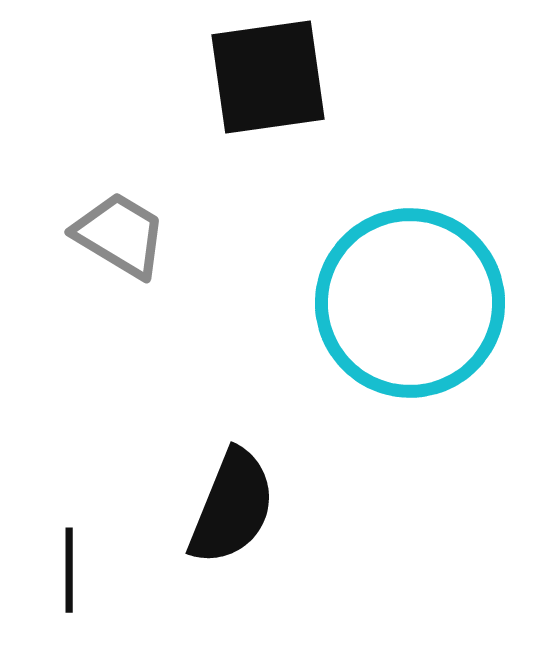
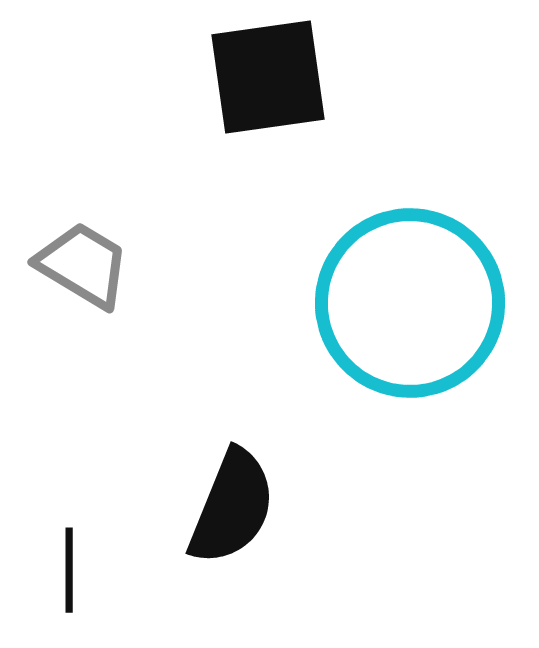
gray trapezoid: moved 37 px left, 30 px down
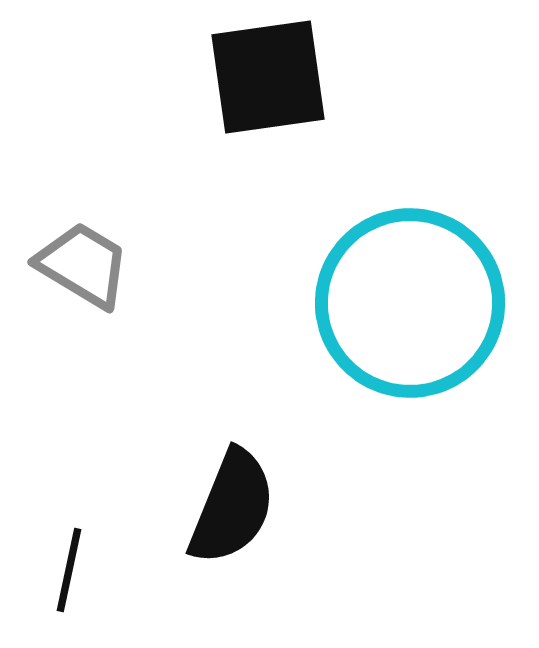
black line: rotated 12 degrees clockwise
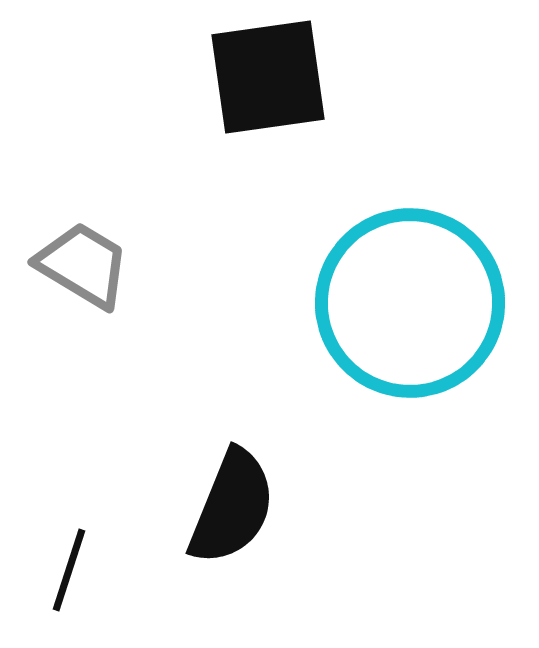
black line: rotated 6 degrees clockwise
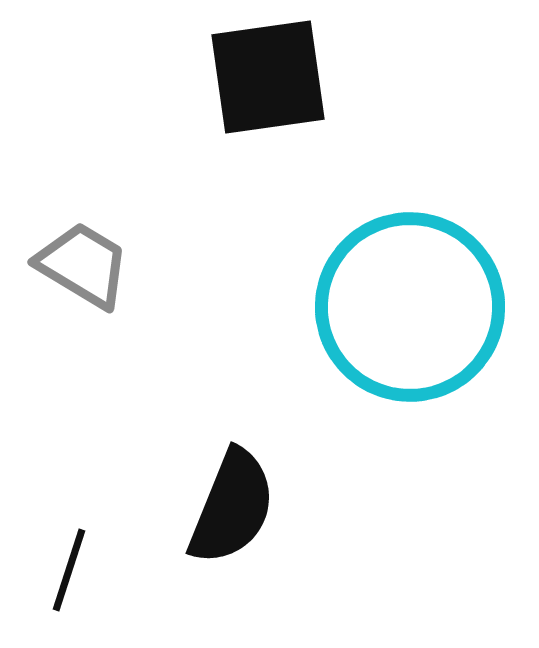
cyan circle: moved 4 px down
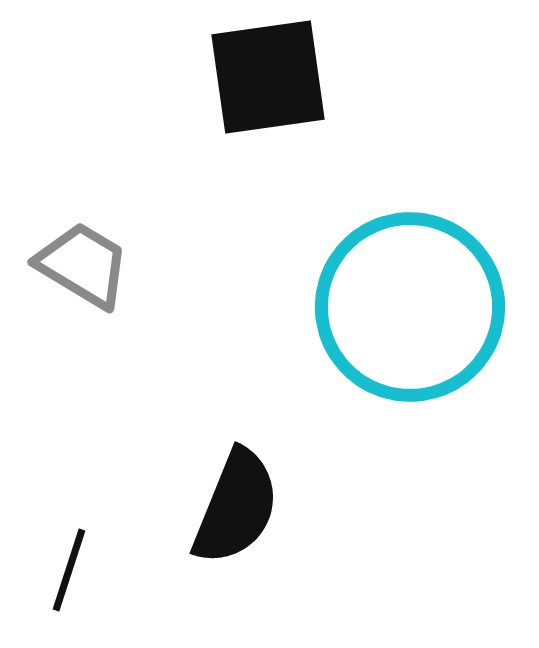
black semicircle: moved 4 px right
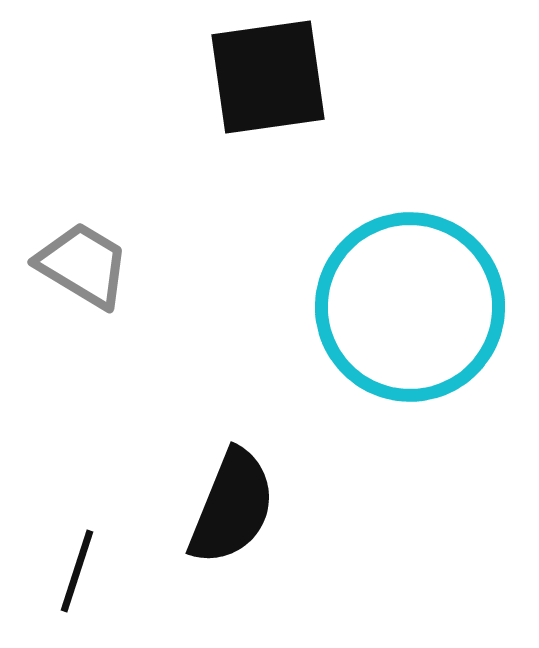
black semicircle: moved 4 px left
black line: moved 8 px right, 1 px down
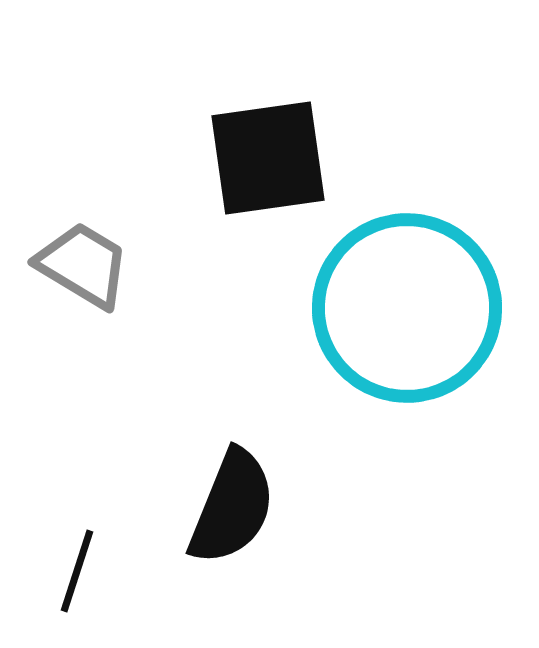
black square: moved 81 px down
cyan circle: moved 3 px left, 1 px down
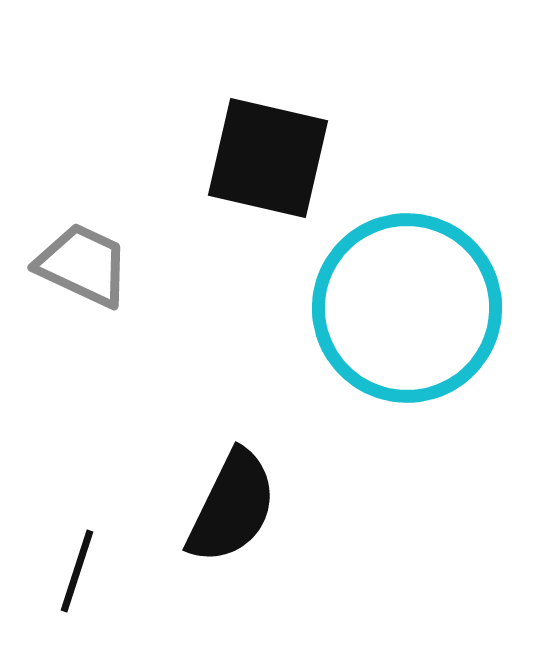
black square: rotated 21 degrees clockwise
gray trapezoid: rotated 6 degrees counterclockwise
black semicircle: rotated 4 degrees clockwise
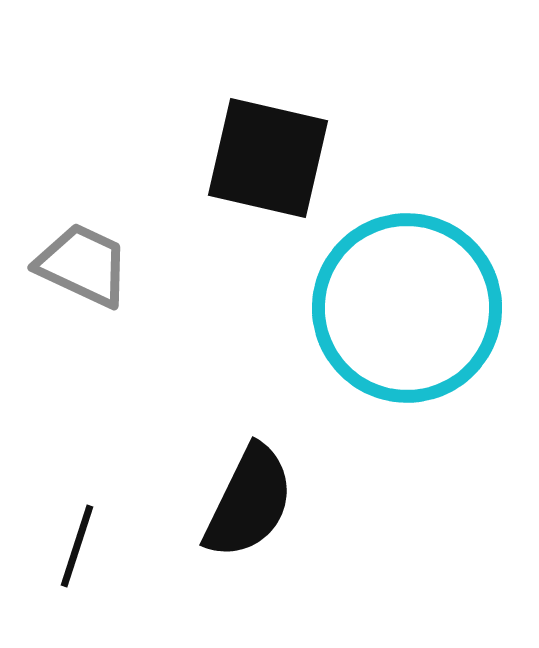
black semicircle: moved 17 px right, 5 px up
black line: moved 25 px up
